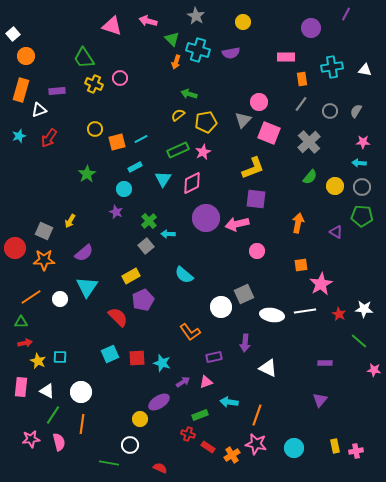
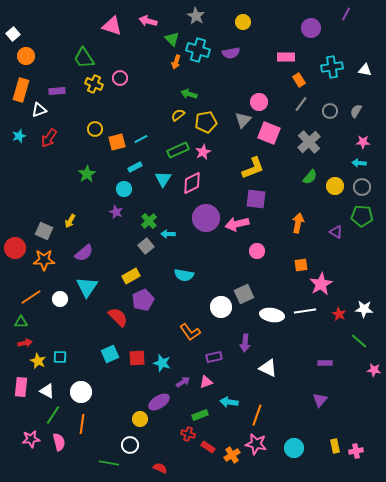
orange rectangle at (302, 79): moved 3 px left, 1 px down; rotated 24 degrees counterclockwise
cyan semicircle at (184, 275): rotated 30 degrees counterclockwise
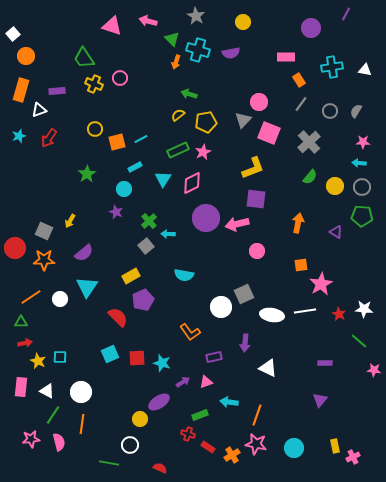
pink cross at (356, 451): moved 3 px left, 6 px down; rotated 16 degrees counterclockwise
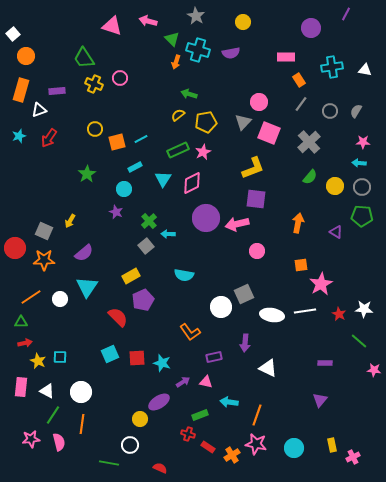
gray triangle at (243, 120): moved 2 px down
pink triangle at (206, 382): rotated 32 degrees clockwise
yellow rectangle at (335, 446): moved 3 px left, 1 px up
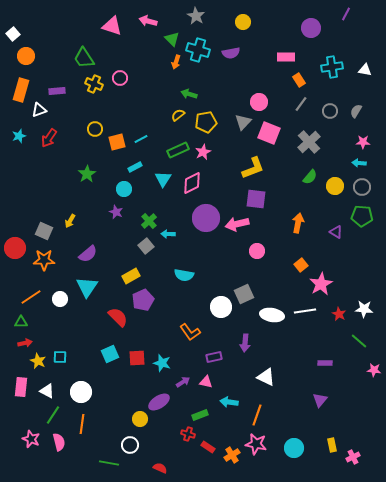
purple semicircle at (84, 253): moved 4 px right, 1 px down
orange square at (301, 265): rotated 32 degrees counterclockwise
white triangle at (268, 368): moved 2 px left, 9 px down
pink star at (31, 439): rotated 30 degrees clockwise
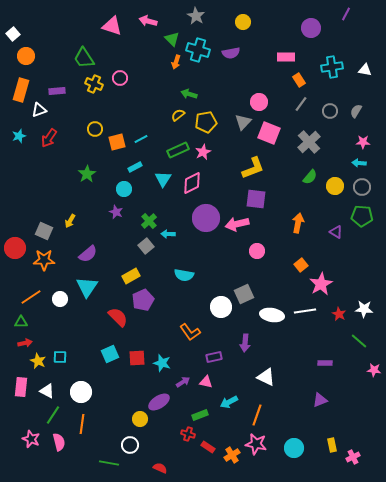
purple triangle at (320, 400): rotated 28 degrees clockwise
cyan arrow at (229, 402): rotated 36 degrees counterclockwise
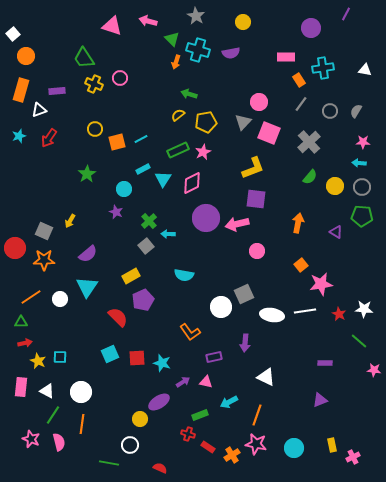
cyan cross at (332, 67): moved 9 px left, 1 px down
cyan rectangle at (135, 167): moved 8 px right, 2 px down
pink star at (321, 284): rotated 20 degrees clockwise
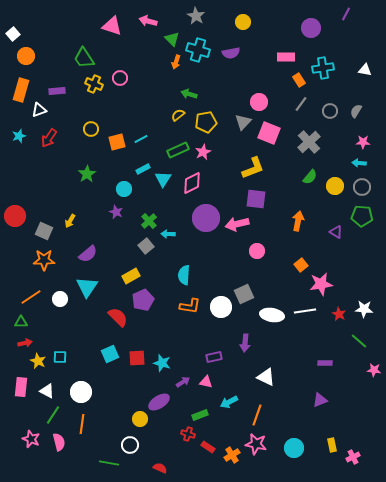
yellow circle at (95, 129): moved 4 px left
orange arrow at (298, 223): moved 2 px up
red circle at (15, 248): moved 32 px up
cyan semicircle at (184, 275): rotated 84 degrees clockwise
orange L-shape at (190, 332): moved 26 px up; rotated 45 degrees counterclockwise
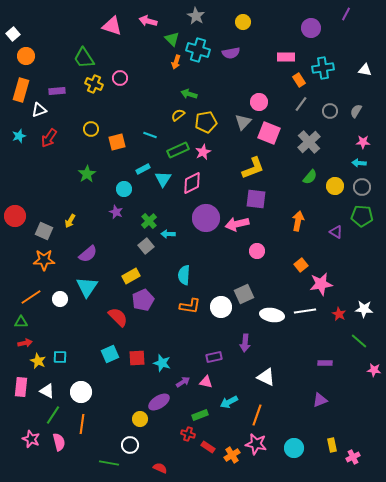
cyan line at (141, 139): moved 9 px right, 4 px up; rotated 48 degrees clockwise
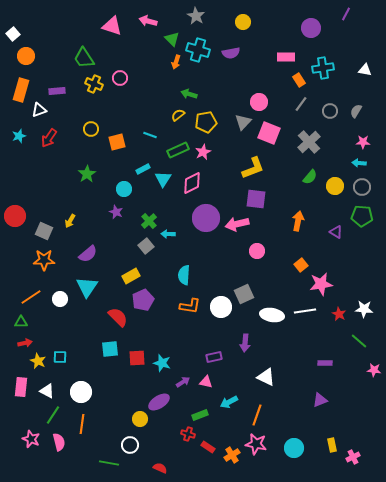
cyan square at (110, 354): moved 5 px up; rotated 18 degrees clockwise
